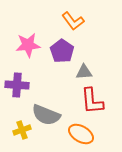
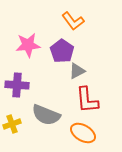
gray triangle: moved 7 px left, 1 px up; rotated 24 degrees counterclockwise
red L-shape: moved 5 px left, 1 px up
yellow cross: moved 10 px left, 6 px up
orange ellipse: moved 2 px right, 1 px up
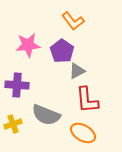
yellow cross: moved 1 px right
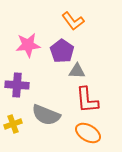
gray triangle: rotated 30 degrees clockwise
orange ellipse: moved 5 px right
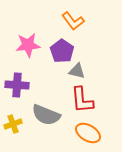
gray triangle: rotated 12 degrees clockwise
red L-shape: moved 5 px left
